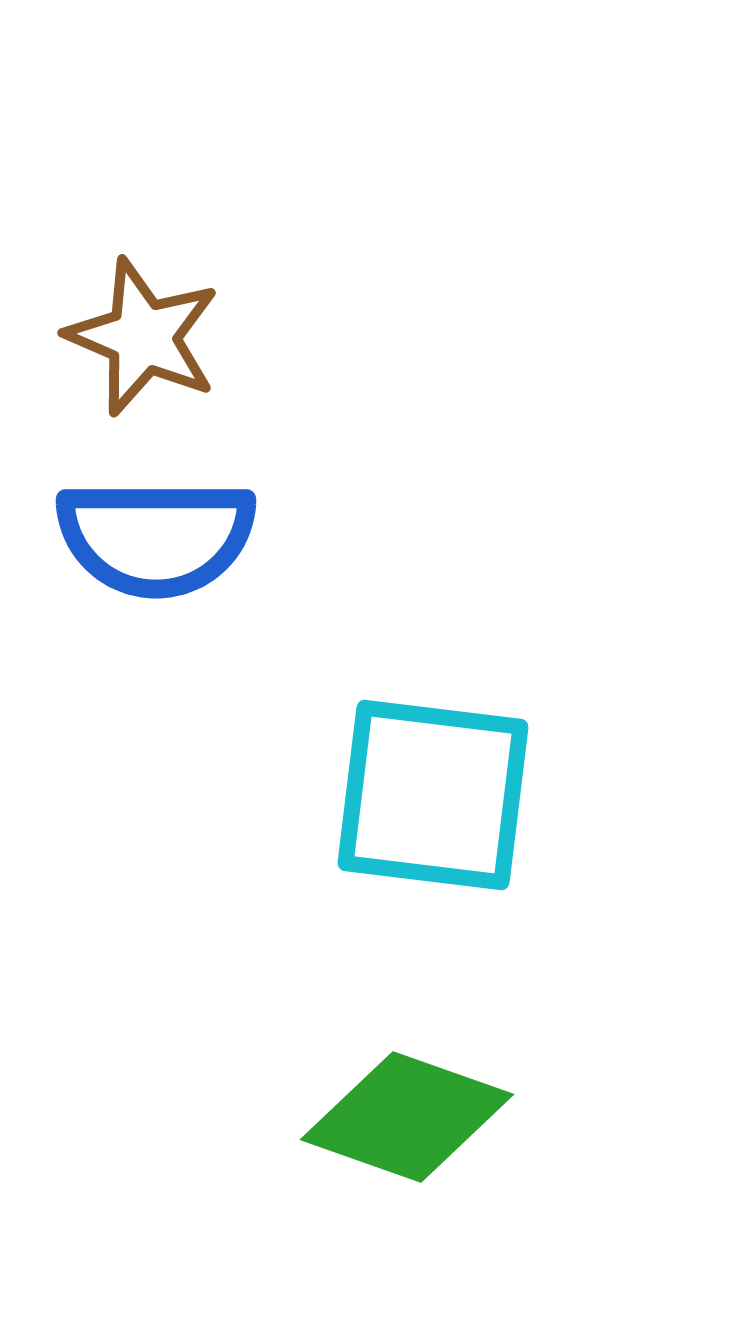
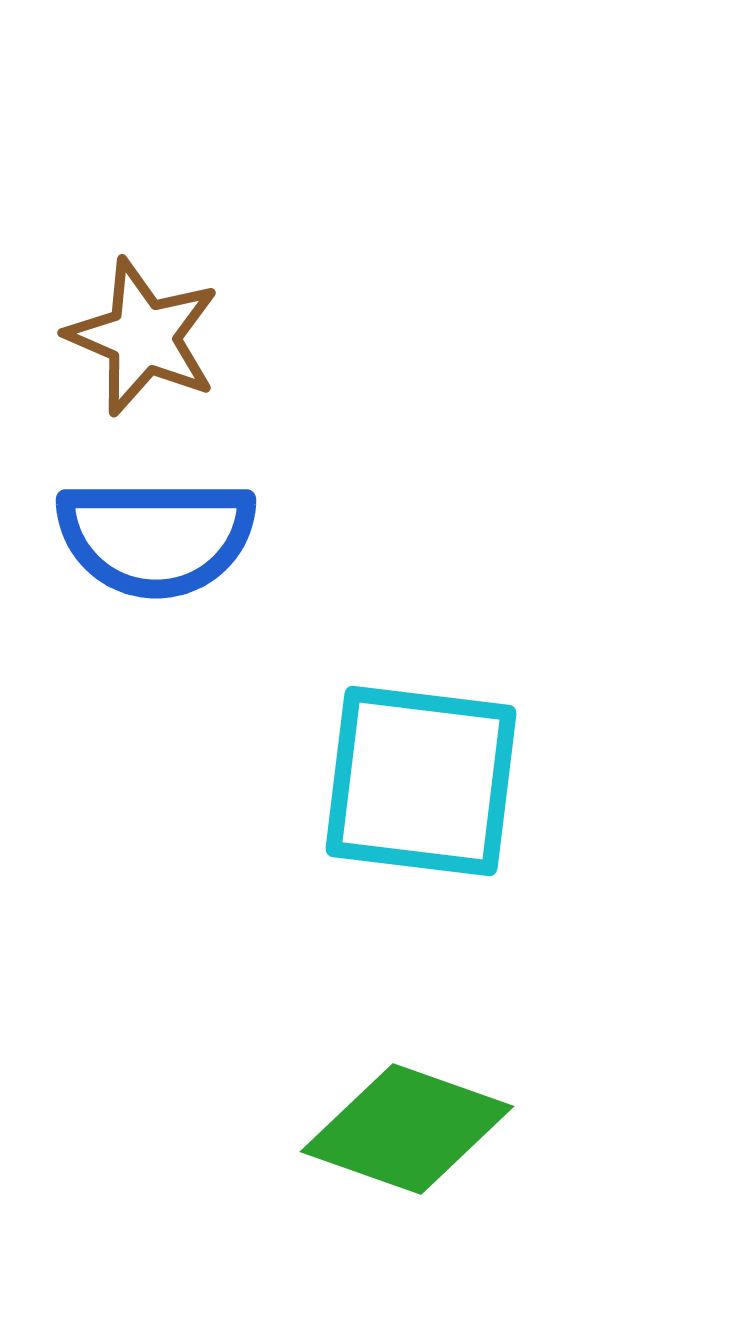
cyan square: moved 12 px left, 14 px up
green diamond: moved 12 px down
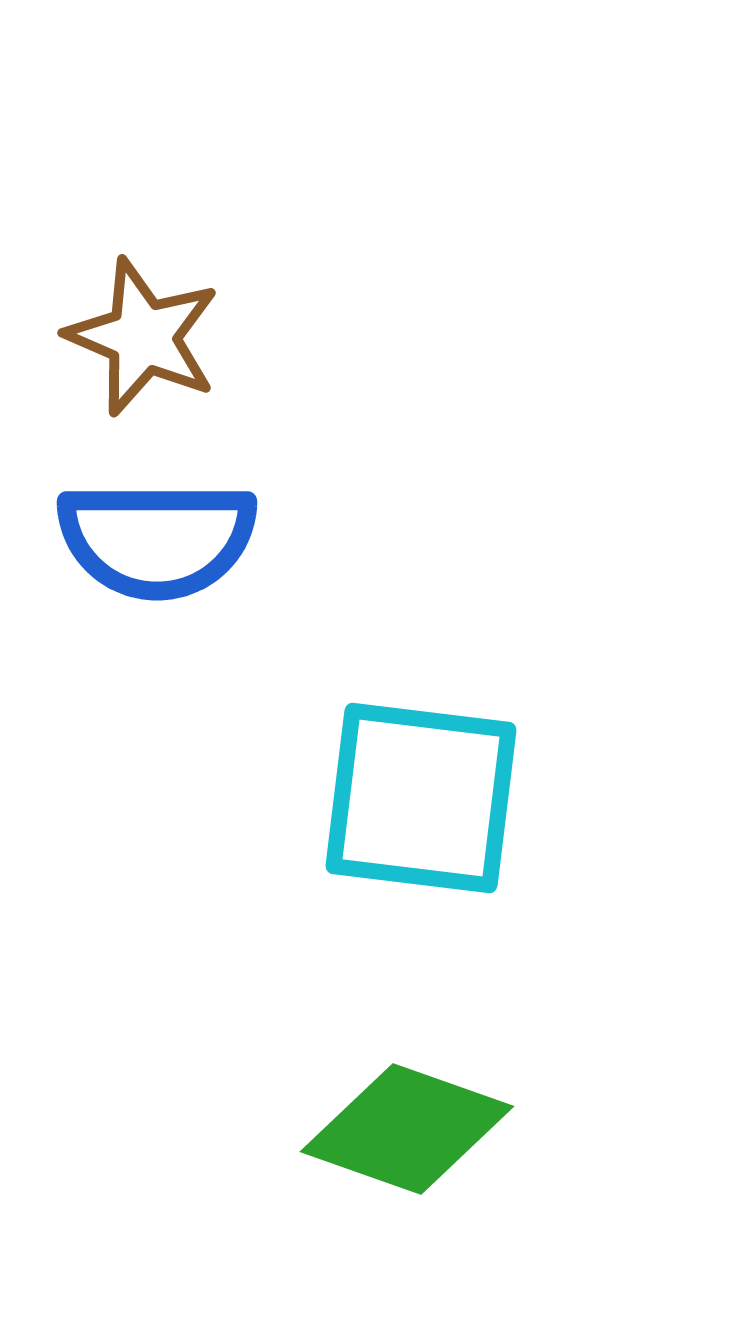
blue semicircle: moved 1 px right, 2 px down
cyan square: moved 17 px down
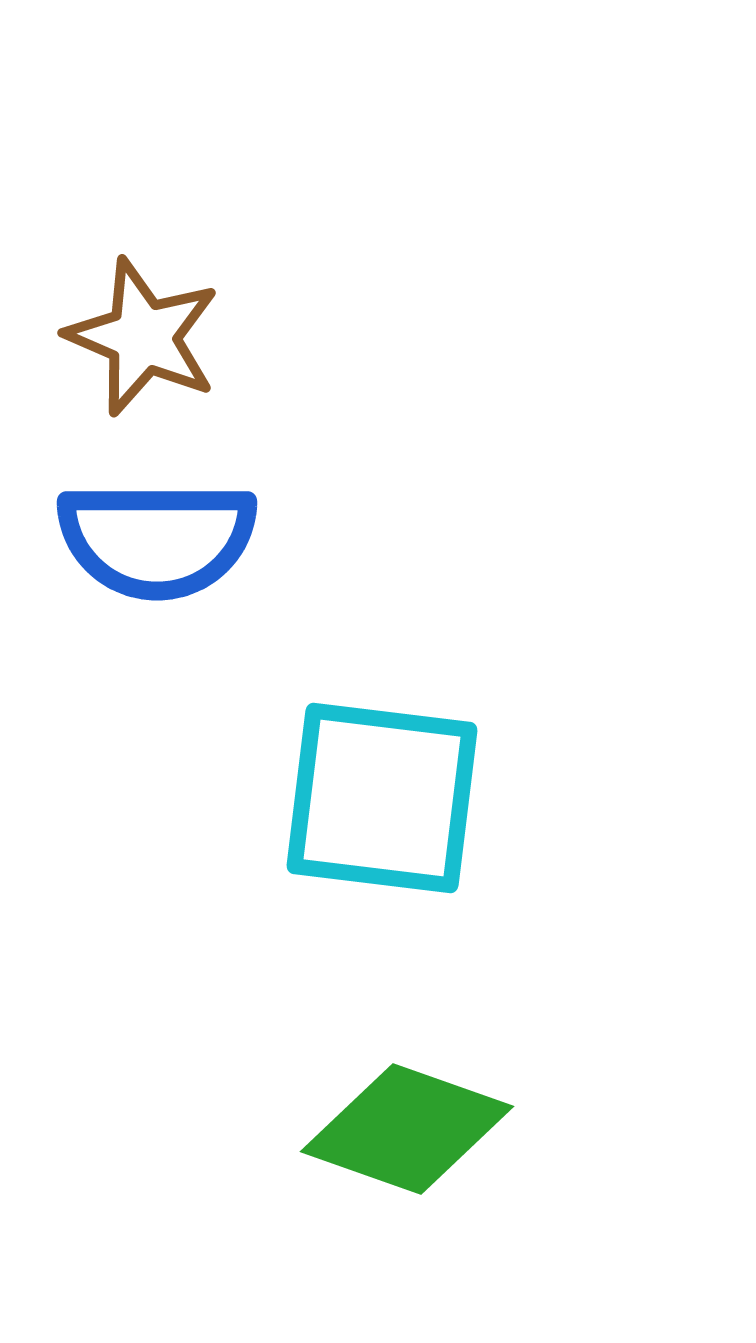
cyan square: moved 39 px left
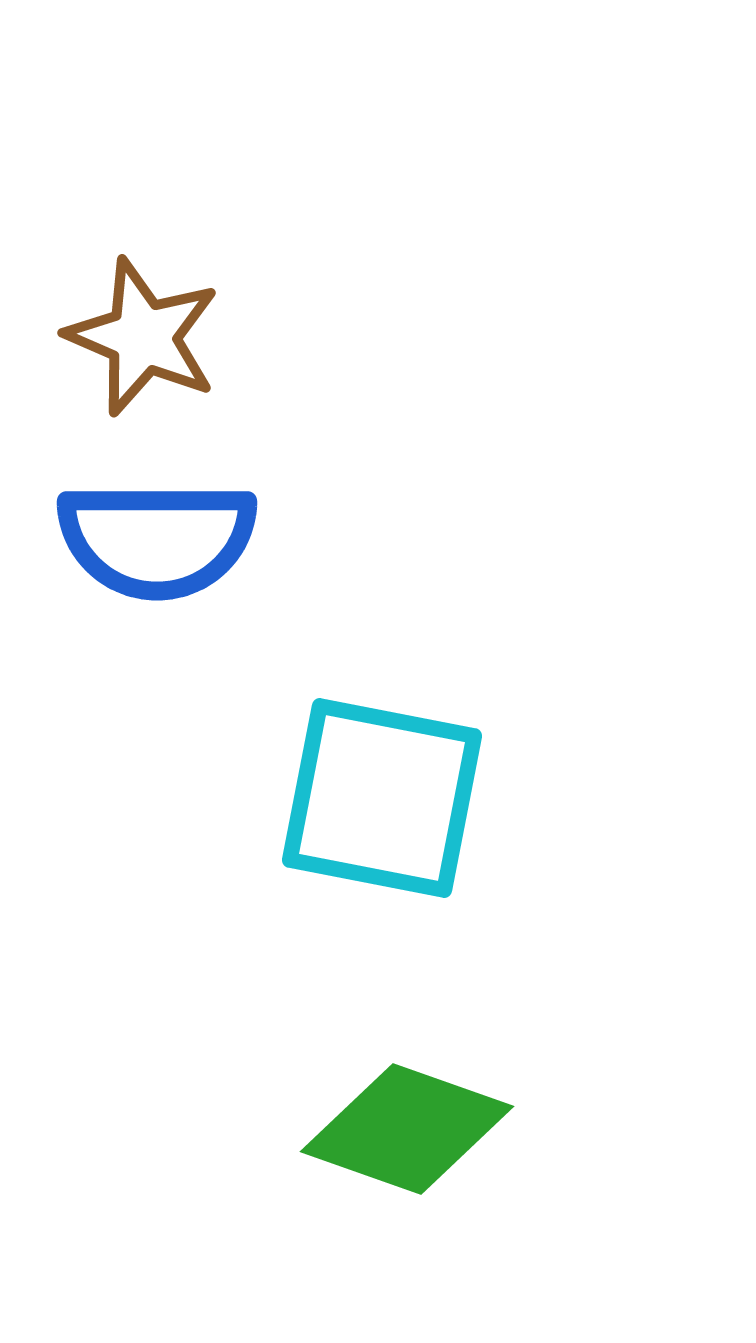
cyan square: rotated 4 degrees clockwise
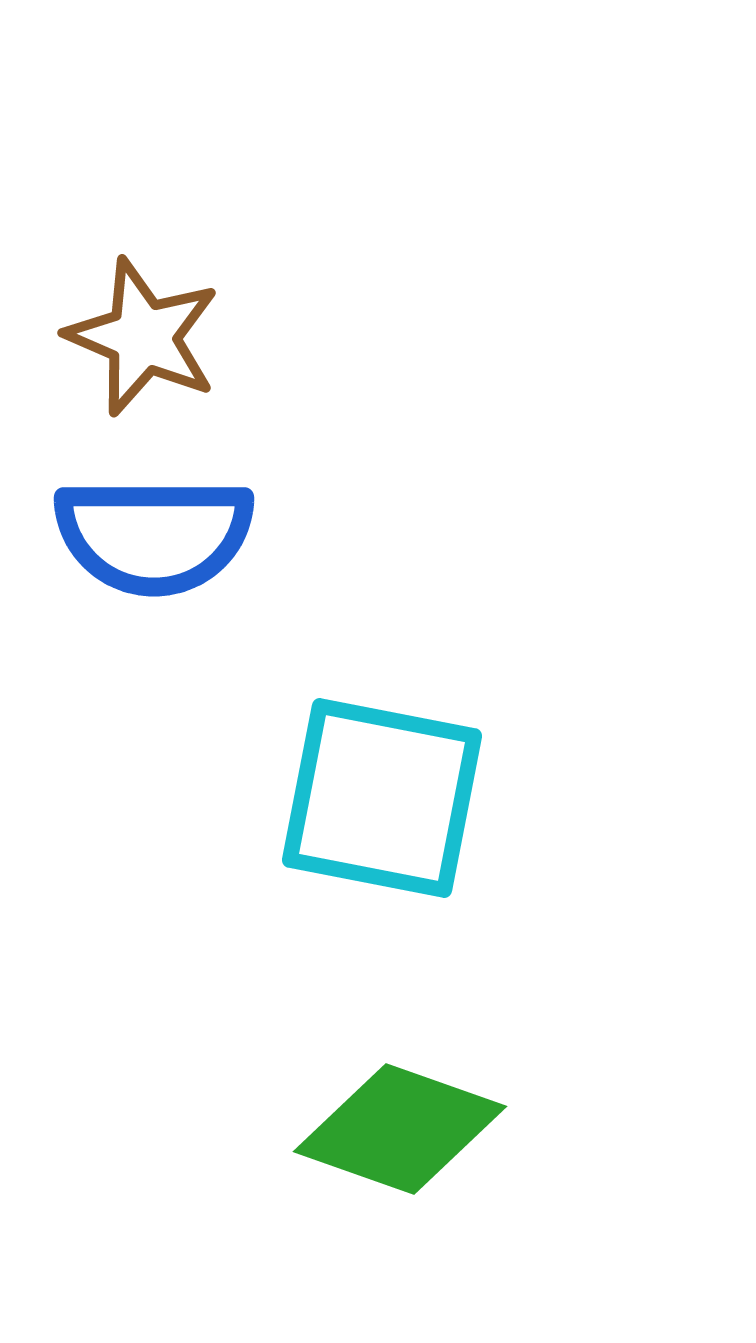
blue semicircle: moved 3 px left, 4 px up
green diamond: moved 7 px left
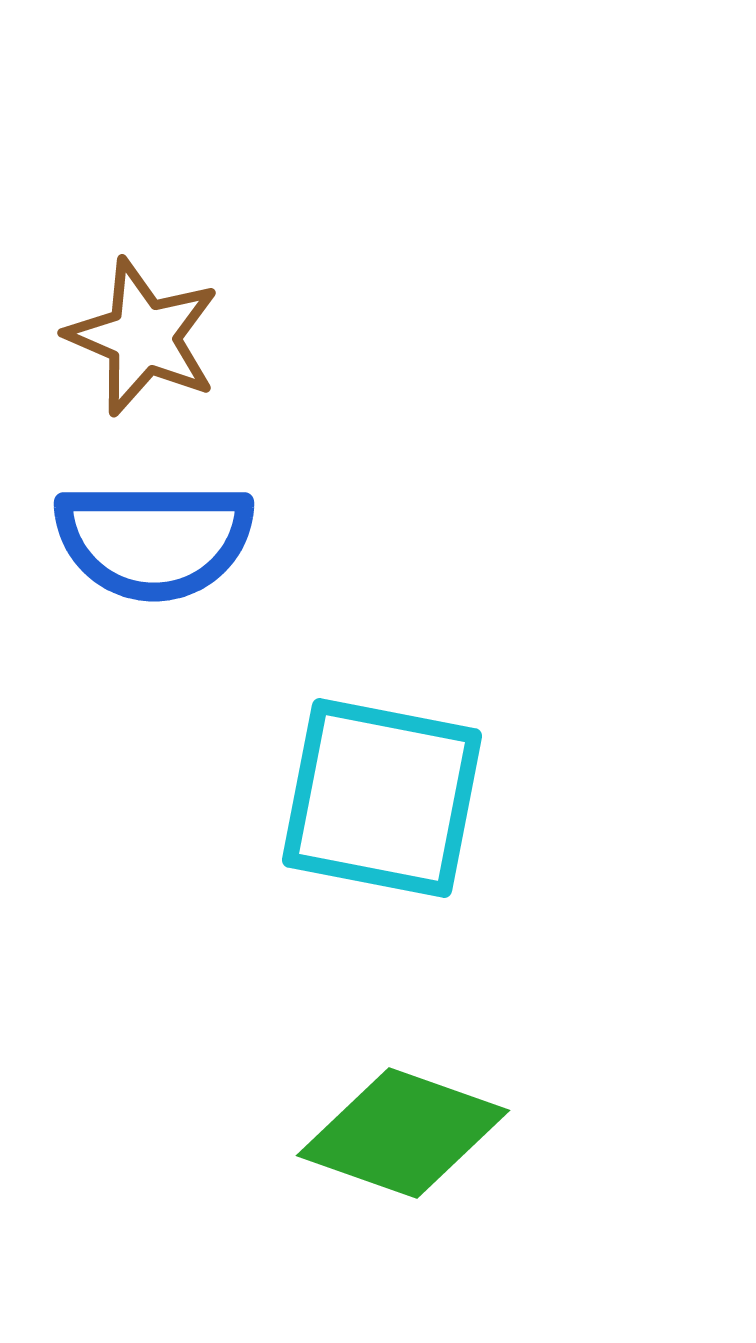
blue semicircle: moved 5 px down
green diamond: moved 3 px right, 4 px down
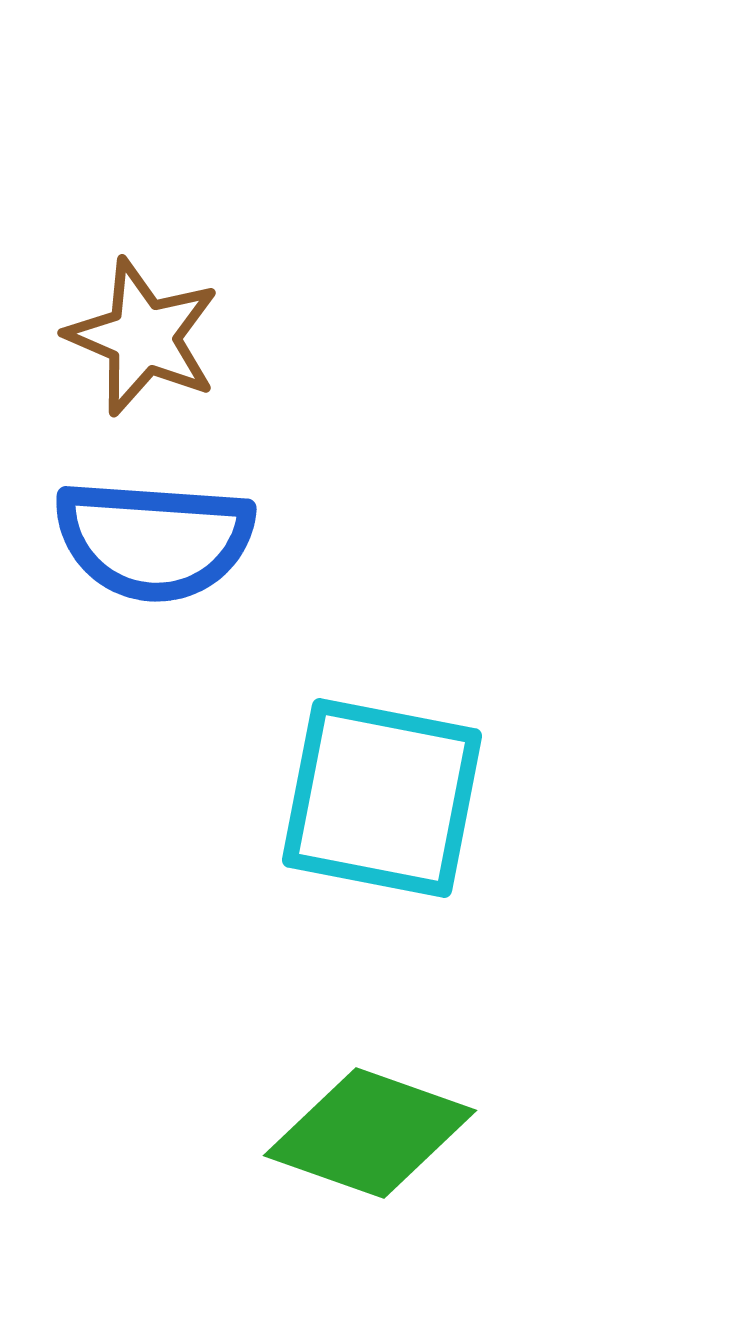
blue semicircle: rotated 4 degrees clockwise
green diamond: moved 33 px left
